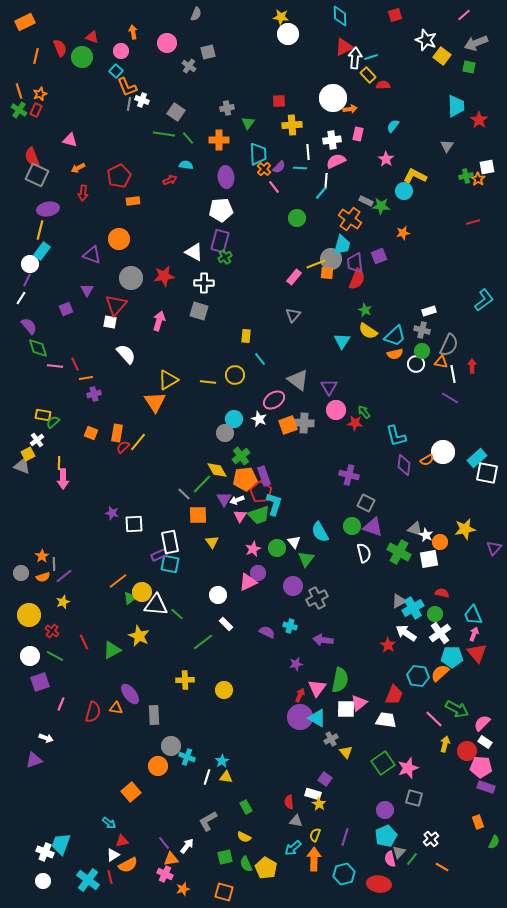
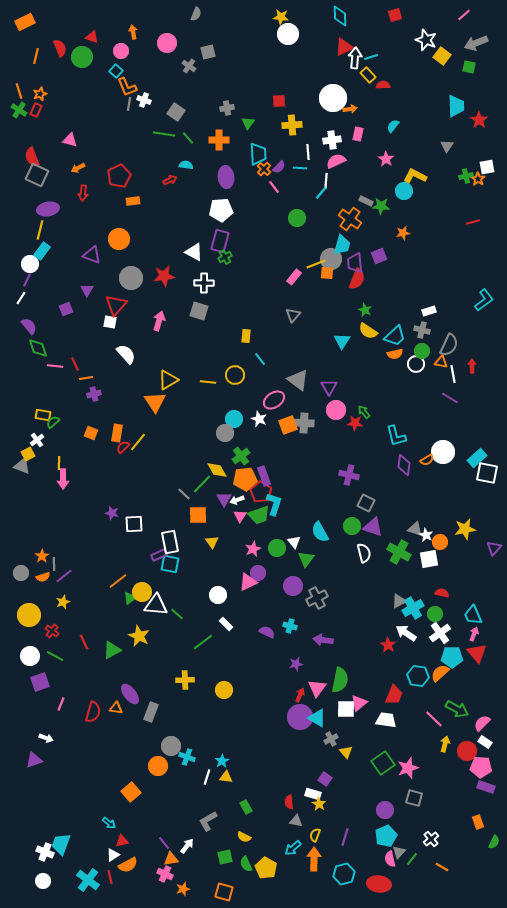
white cross at (142, 100): moved 2 px right
gray rectangle at (154, 715): moved 3 px left, 3 px up; rotated 24 degrees clockwise
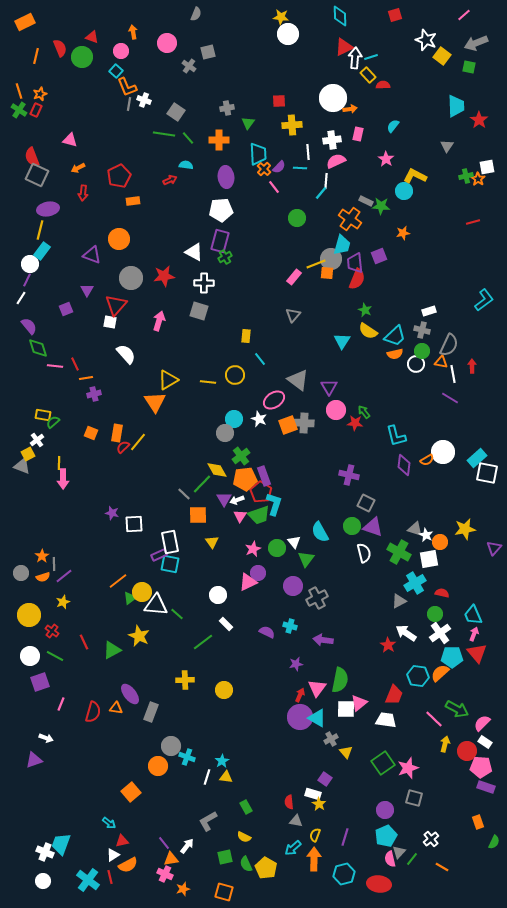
cyan cross at (413, 608): moved 2 px right, 25 px up
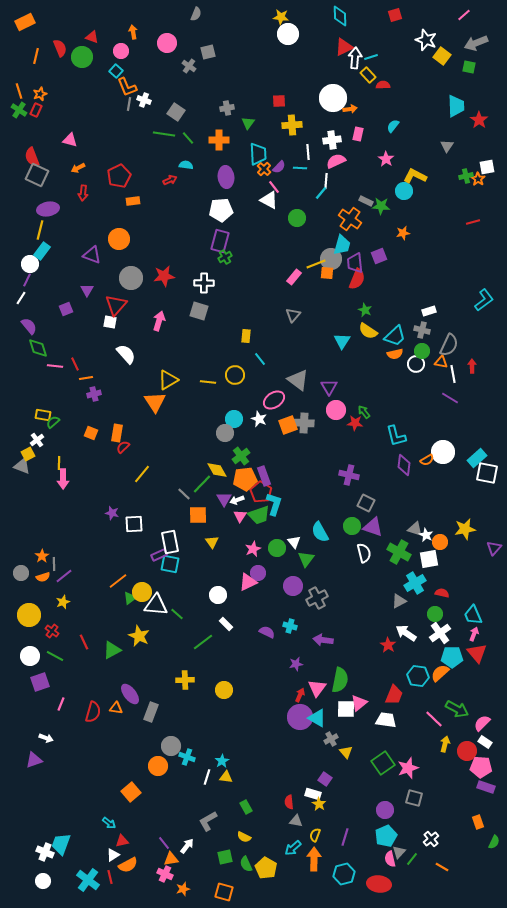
white triangle at (194, 252): moved 75 px right, 52 px up
yellow line at (138, 442): moved 4 px right, 32 px down
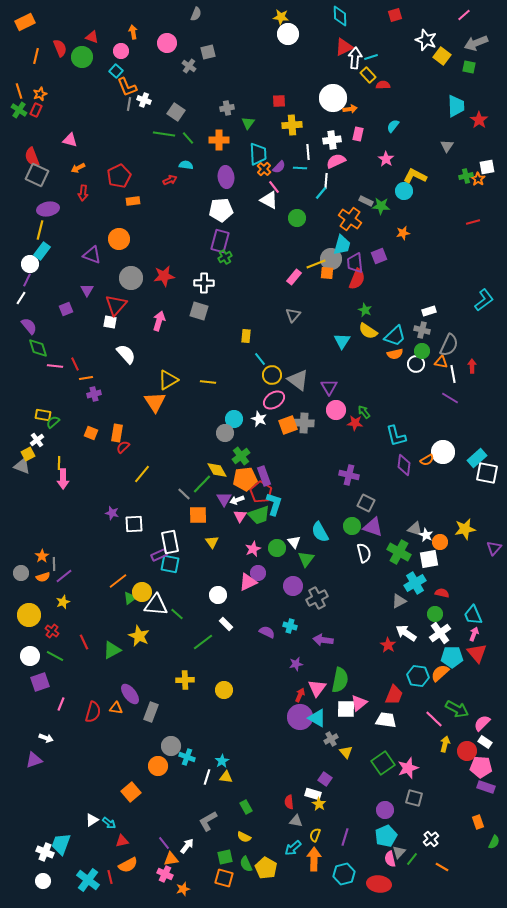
yellow circle at (235, 375): moved 37 px right
white triangle at (113, 855): moved 21 px left, 35 px up
orange square at (224, 892): moved 14 px up
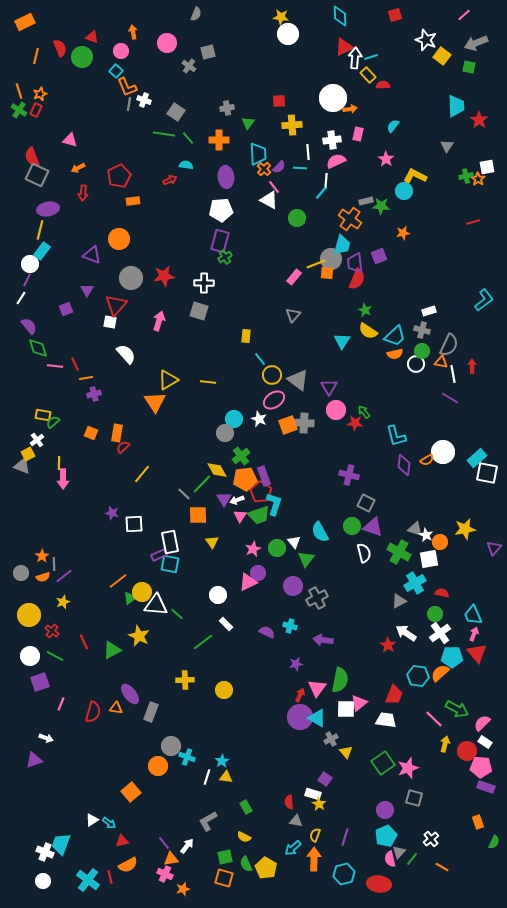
gray rectangle at (366, 201): rotated 40 degrees counterclockwise
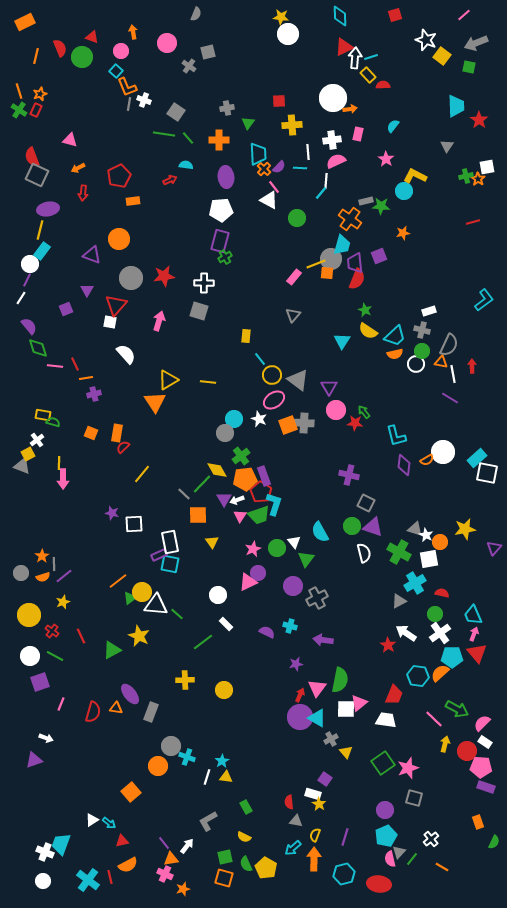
green semicircle at (53, 422): rotated 56 degrees clockwise
red line at (84, 642): moved 3 px left, 6 px up
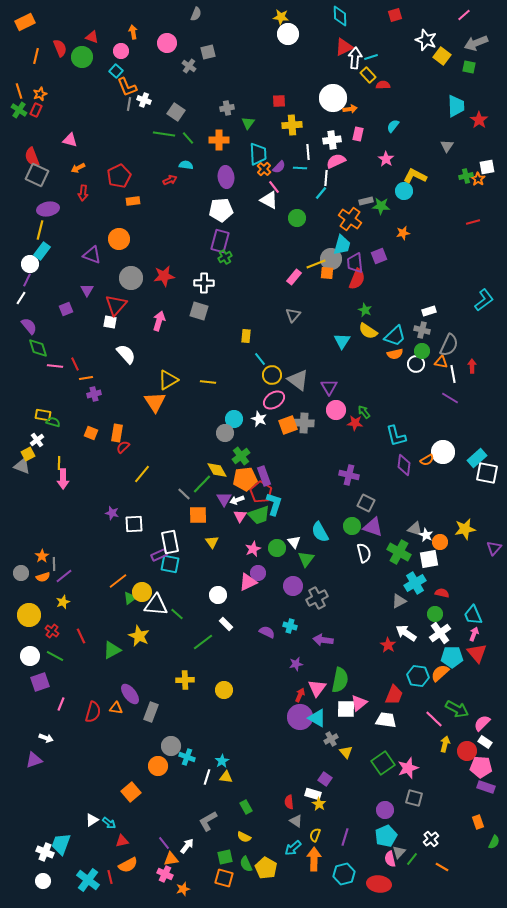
white line at (326, 181): moved 3 px up
gray triangle at (296, 821): rotated 24 degrees clockwise
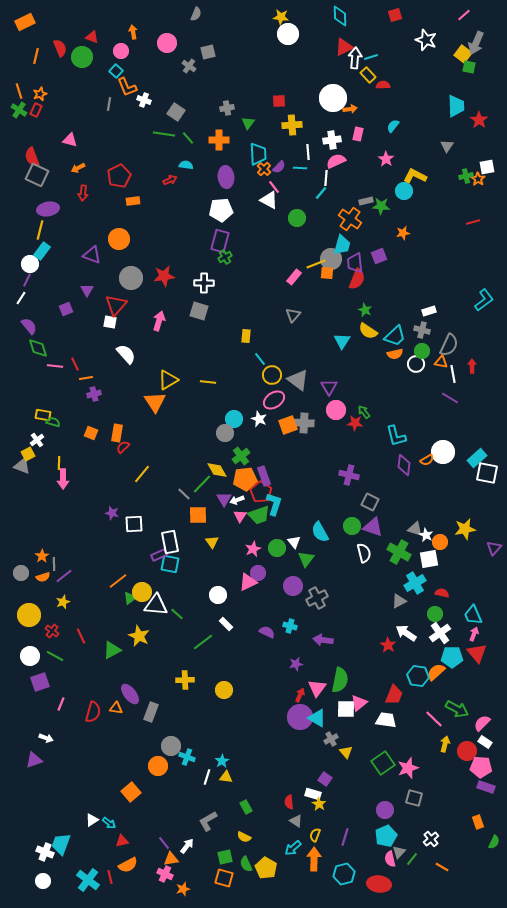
gray arrow at (476, 43): rotated 45 degrees counterclockwise
yellow square at (442, 56): moved 21 px right, 2 px up
gray line at (129, 104): moved 20 px left
gray square at (366, 503): moved 4 px right, 1 px up
orange semicircle at (440, 673): moved 4 px left, 1 px up
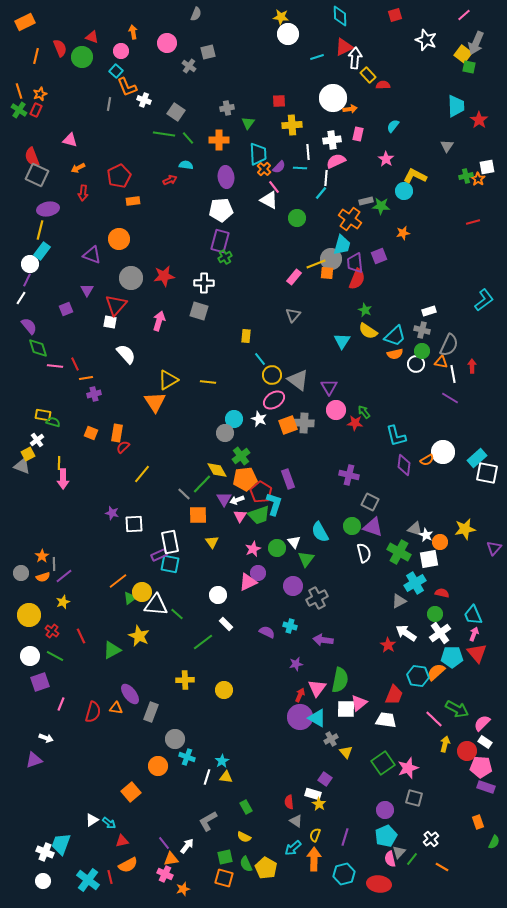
cyan line at (371, 57): moved 54 px left
purple rectangle at (264, 476): moved 24 px right, 3 px down
gray circle at (171, 746): moved 4 px right, 7 px up
